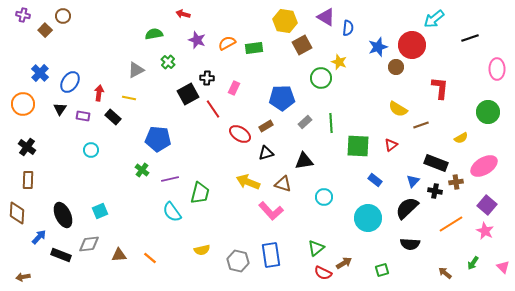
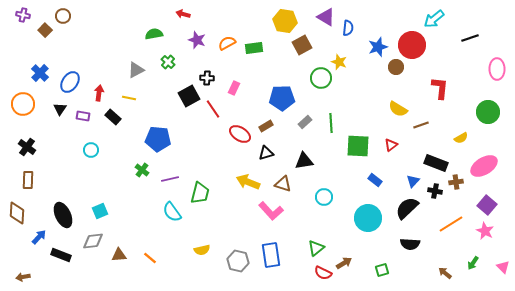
black square at (188, 94): moved 1 px right, 2 px down
gray diamond at (89, 244): moved 4 px right, 3 px up
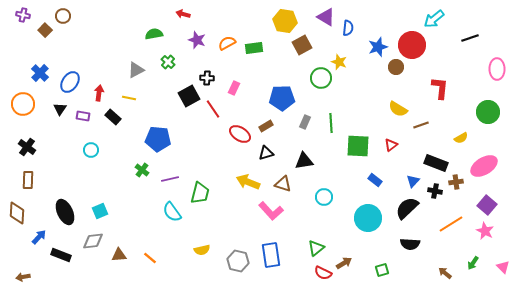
gray rectangle at (305, 122): rotated 24 degrees counterclockwise
black ellipse at (63, 215): moved 2 px right, 3 px up
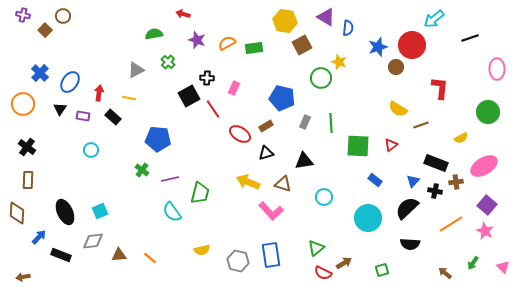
blue pentagon at (282, 98): rotated 15 degrees clockwise
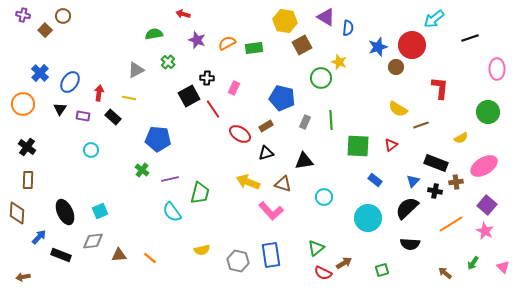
green line at (331, 123): moved 3 px up
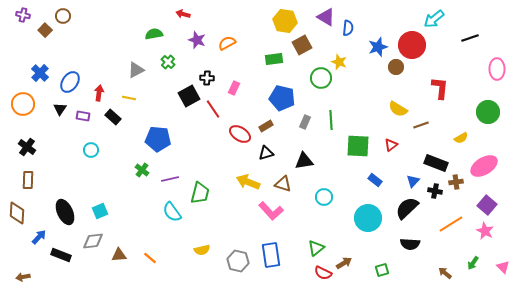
green rectangle at (254, 48): moved 20 px right, 11 px down
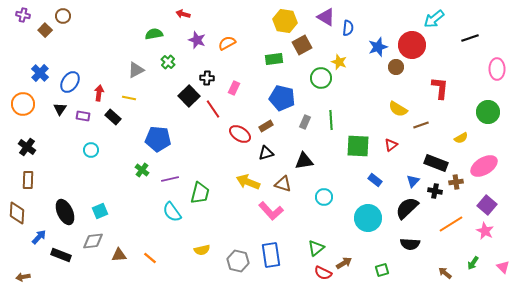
black square at (189, 96): rotated 15 degrees counterclockwise
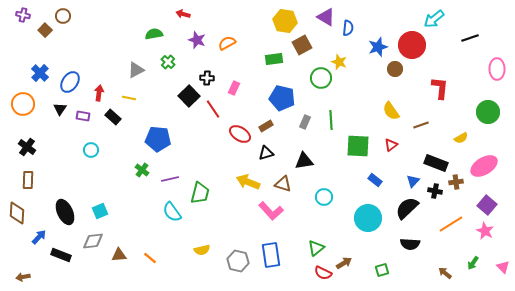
brown circle at (396, 67): moved 1 px left, 2 px down
yellow semicircle at (398, 109): moved 7 px left, 2 px down; rotated 24 degrees clockwise
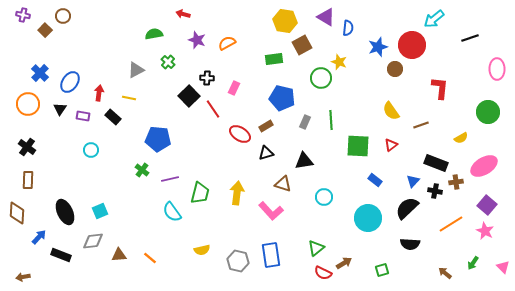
orange circle at (23, 104): moved 5 px right
yellow arrow at (248, 182): moved 11 px left, 11 px down; rotated 75 degrees clockwise
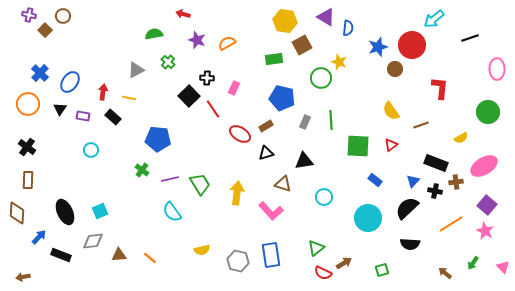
purple cross at (23, 15): moved 6 px right
red arrow at (99, 93): moved 4 px right, 1 px up
green trapezoid at (200, 193): moved 9 px up; rotated 45 degrees counterclockwise
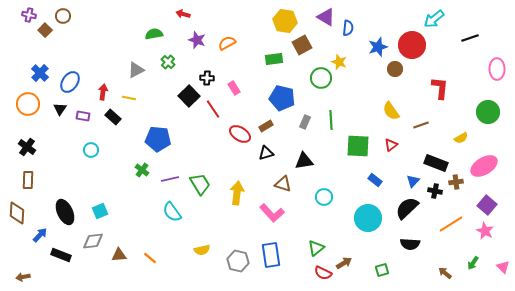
pink rectangle at (234, 88): rotated 56 degrees counterclockwise
pink L-shape at (271, 211): moved 1 px right, 2 px down
blue arrow at (39, 237): moved 1 px right, 2 px up
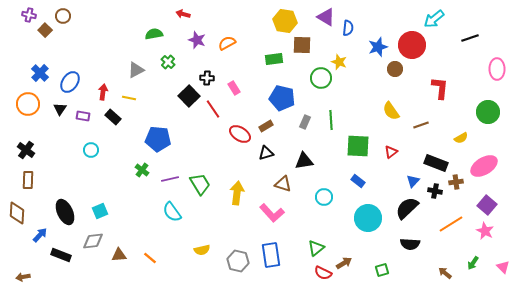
brown square at (302, 45): rotated 30 degrees clockwise
red triangle at (391, 145): moved 7 px down
black cross at (27, 147): moved 1 px left, 3 px down
blue rectangle at (375, 180): moved 17 px left, 1 px down
